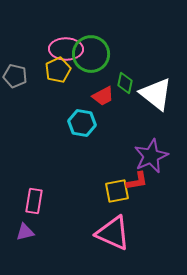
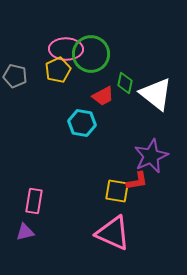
yellow square: rotated 20 degrees clockwise
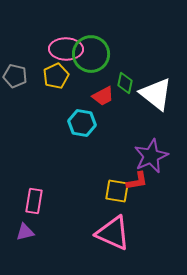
yellow pentagon: moved 2 px left, 6 px down
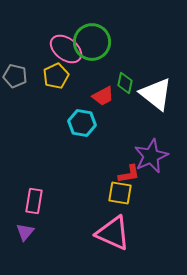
pink ellipse: rotated 36 degrees clockwise
green circle: moved 1 px right, 12 px up
red L-shape: moved 8 px left, 7 px up
yellow square: moved 3 px right, 2 px down
purple triangle: rotated 36 degrees counterclockwise
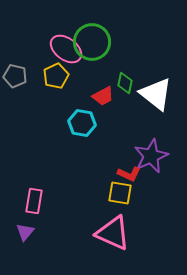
red L-shape: rotated 35 degrees clockwise
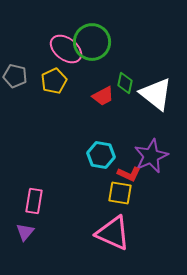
yellow pentagon: moved 2 px left, 5 px down
cyan hexagon: moved 19 px right, 32 px down
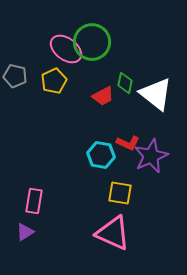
red L-shape: moved 1 px left, 31 px up
purple triangle: rotated 18 degrees clockwise
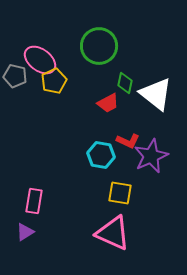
green circle: moved 7 px right, 4 px down
pink ellipse: moved 26 px left, 11 px down
red trapezoid: moved 5 px right, 7 px down
red L-shape: moved 2 px up
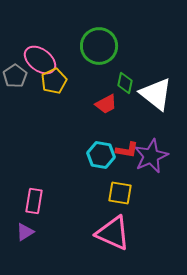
gray pentagon: rotated 25 degrees clockwise
red trapezoid: moved 2 px left, 1 px down
red L-shape: moved 1 px left, 9 px down; rotated 15 degrees counterclockwise
